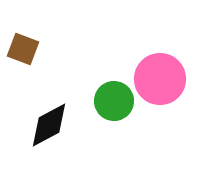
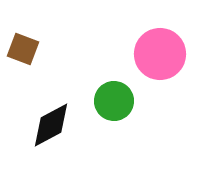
pink circle: moved 25 px up
black diamond: moved 2 px right
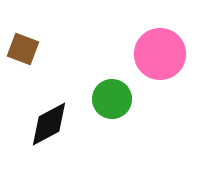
green circle: moved 2 px left, 2 px up
black diamond: moved 2 px left, 1 px up
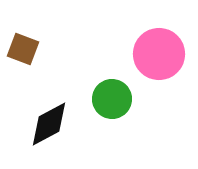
pink circle: moved 1 px left
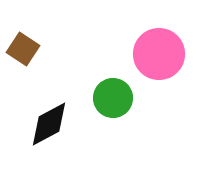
brown square: rotated 12 degrees clockwise
green circle: moved 1 px right, 1 px up
